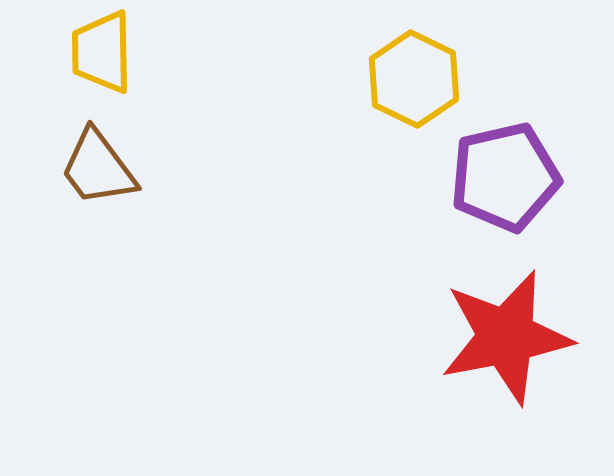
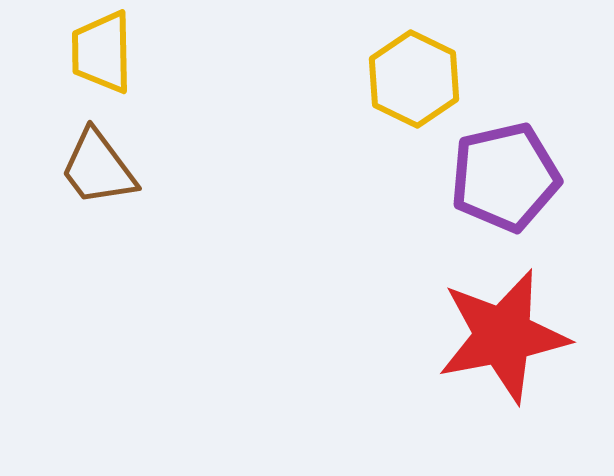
red star: moved 3 px left, 1 px up
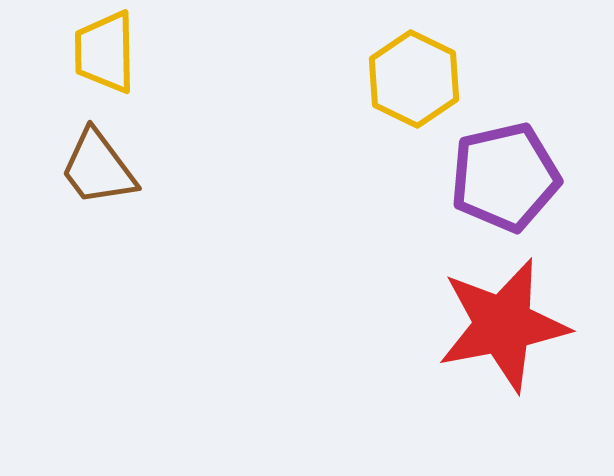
yellow trapezoid: moved 3 px right
red star: moved 11 px up
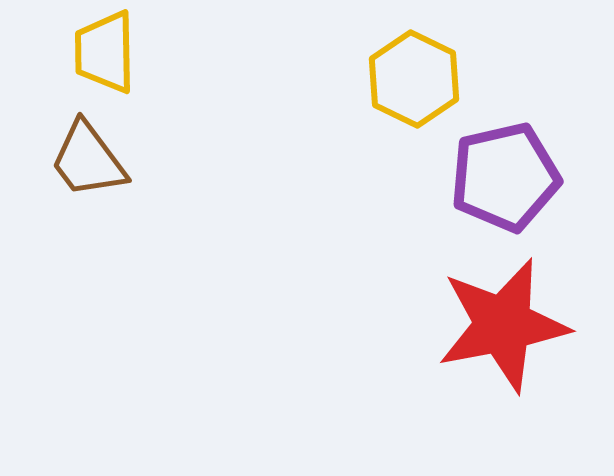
brown trapezoid: moved 10 px left, 8 px up
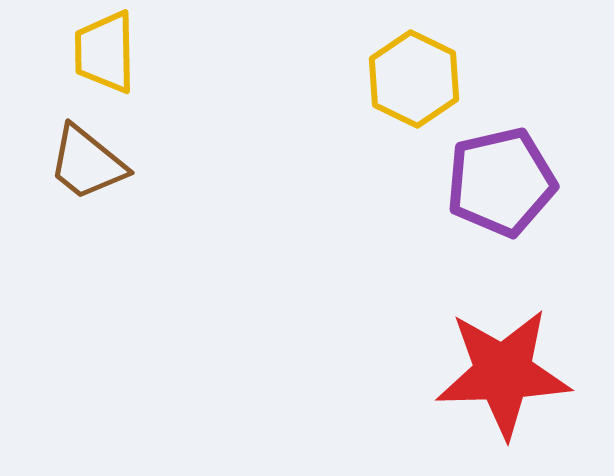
brown trapezoid: moved 1 px left, 3 px down; rotated 14 degrees counterclockwise
purple pentagon: moved 4 px left, 5 px down
red star: moved 48 px down; rotated 9 degrees clockwise
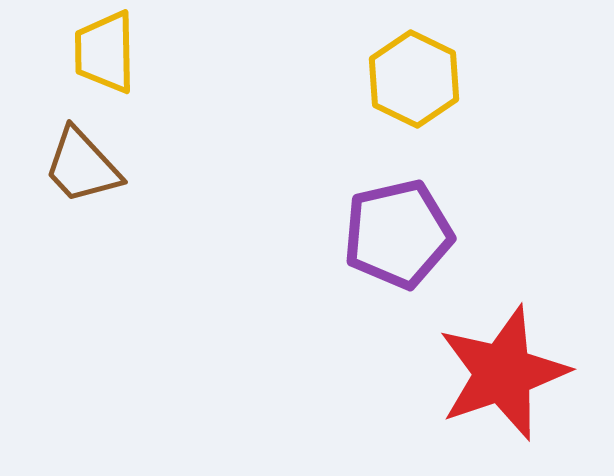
brown trapezoid: moved 5 px left, 3 px down; rotated 8 degrees clockwise
purple pentagon: moved 103 px left, 52 px down
red star: rotated 17 degrees counterclockwise
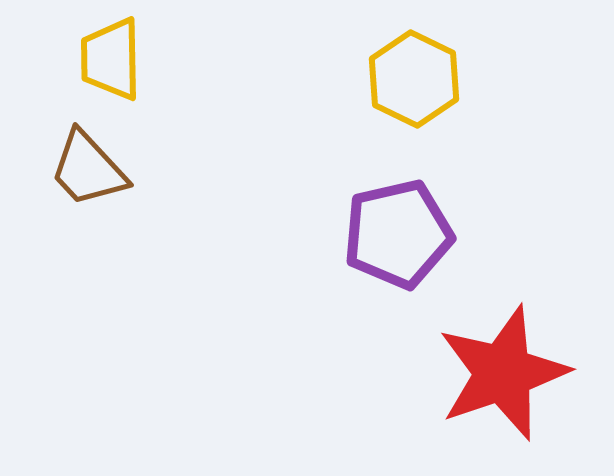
yellow trapezoid: moved 6 px right, 7 px down
brown trapezoid: moved 6 px right, 3 px down
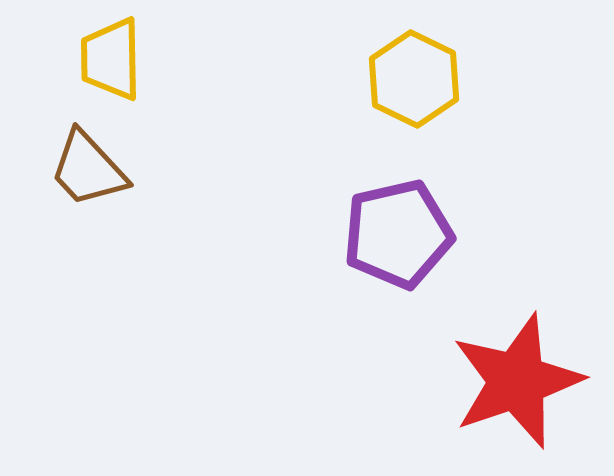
red star: moved 14 px right, 8 px down
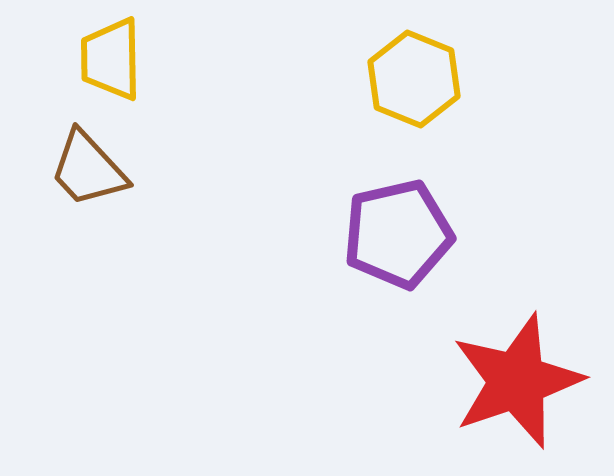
yellow hexagon: rotated 4 degrees counterclockwise
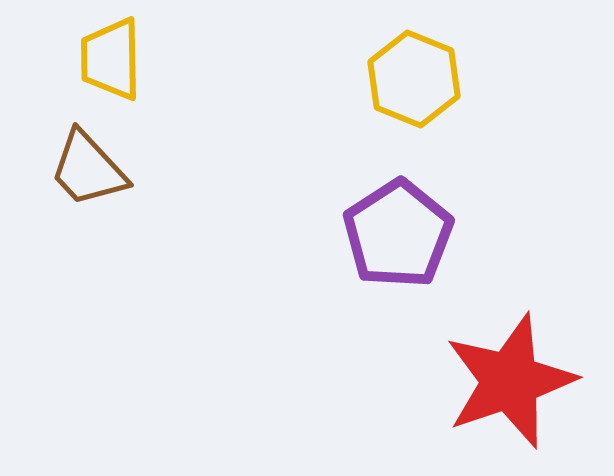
purple pentagon: rotated 20 degrees counterclockwise
red star: moved 7 px left
